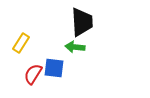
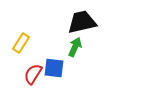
black trapezoid: rotated 100 degrees counterclockwise
green arrow: rotated 108 degrees clockwise
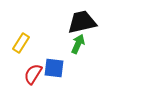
green arrow: moved 3 px right, 3 px up
